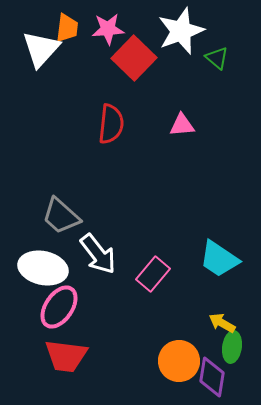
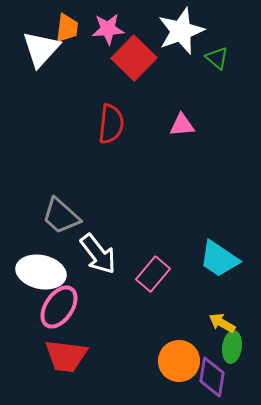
white ellipse: moved 2 px left, 4 px down
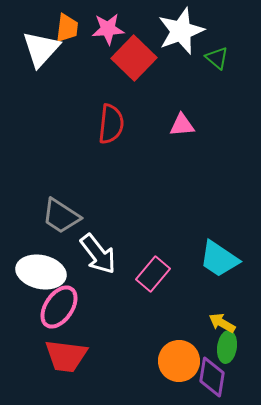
gray trapezoid: rotated 9 degrees counterclockwise
green ellipse: moved 5 px left
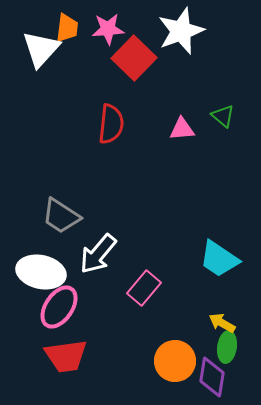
green triangle: moved 6 px right, 58 px down
pink triangle: moved 4 px down
white arrow: rotated 78 degrees clockwise
pink rectangle: moved 9 px left, 14 px down
red trapezoid: rotated 15 degrees counterclockwise
orange circle: moved 4 px left
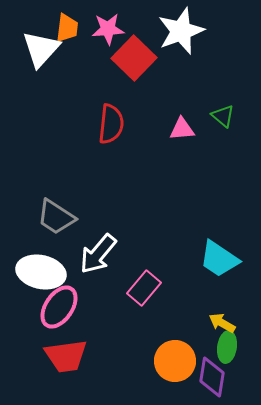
gray trapezoid: moved 5 px left, 1 px down
